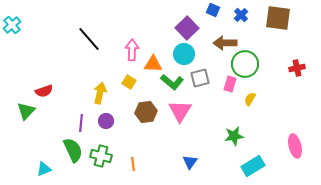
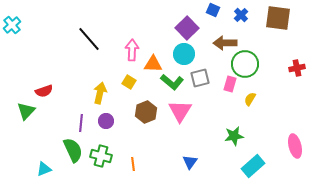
brown hexagon: rotated 15 degrees counterclockwise
cyan rectangle: rotated 10 degrees counterclockwise
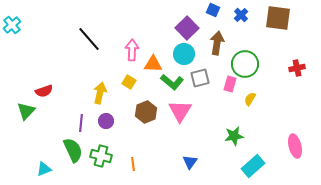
brown arrow: moved 8 px left; rotated 100 degrees clockwise
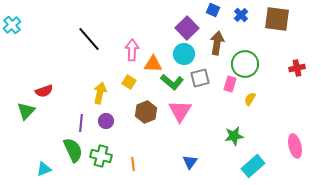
brown square: moved 1 px left, 1 px down
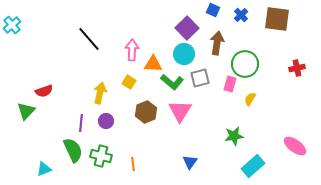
pink ellipse: rotated 40 degrees counterclockwise
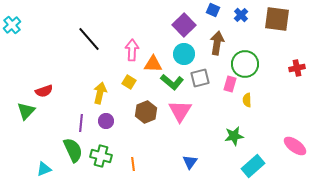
purple square: moved 3 px left, 3 px up
yellow semicircle: moved 3 px left, 1 px down; rotated 32 degrees counterclockwise
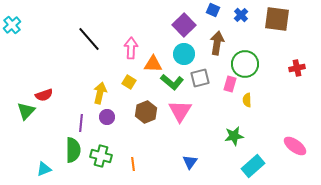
pink arrow: moved 1 px left, 2 px up
red semicircle: moved 4 px down
purple circle: moved 1 px right, 4 px up
green semicircle: rotated 25 degrees clockwise
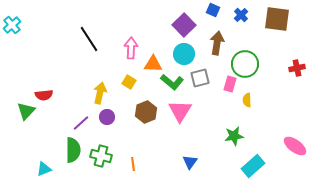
black line: rotated 8 degrees clockwise
red semicircle: rotated 12 degrees clockwise
purple line: rotated 42 degrees clockwise
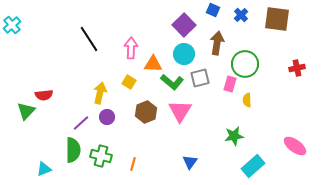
orange line: rotated 24 degrees clockwise
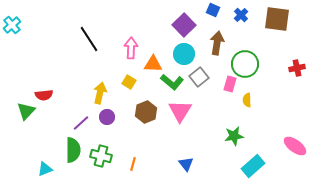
gray square: moved 1 px left, 1 px up; rotated 24 degrees counterclockwise
blue triangle: moved 4 px left, 2 px down; rotated 14 degrees counterclockwise
cyan triangle: moved 1 px right
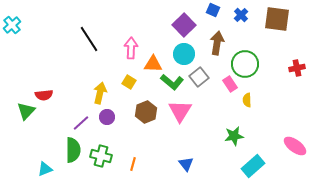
pink rectangle: rotated 49 degrees counterclockwise
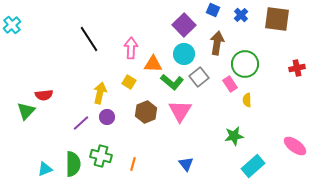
green semicircle: moved 14 px down
